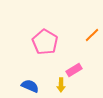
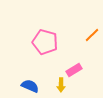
pink pentagon: rotated 15 degrees counterclockwise
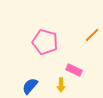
pink rectangle: rotated 56 degrees clockwise
blue semicircle: rotated 72 degrees counterclockwise
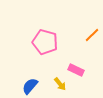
pink rectangle: moved 2 px right
yellow arrow: moved 1 px left, 1 px up; rotated 40 degrees counterclockwise
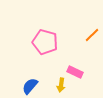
pink rectangle: moved 1 px left, 2 px down
yellow arrow: moved 1 px right, 1 px down; rotated 48 degrees clockwise
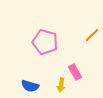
pink rectangle: rotated 35 degrees clockwise
blue semicircle: rotated 114 degrees counterclockwise
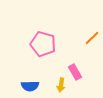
orange line: moved 3 px down
pink pentagon: moved 2 px left, 2 px down
blue semicircle: rotated 18 degrees counterclockwise
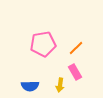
orange line: moved 16 px left, 10 px down
pink pentagon: rotated 25 degrees counterclockwise
yellow arrow: moved 1 px left
